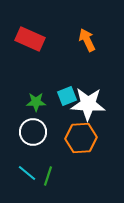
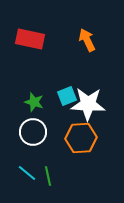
red rectangle: rotated 12 degrees counterclockwise
green star: moved 2 px left; rotated 18 degrees clockwise
green line: rotated 30 degrees counterclockwise
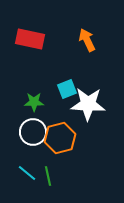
cyan square: moved 7 px up
green star: rotated 18 degrees counterclockwise
orange hexagon: moved 21 px left; rotated 12 degrees counterclockwise
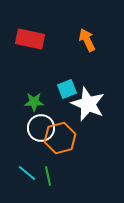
white star: rotated 20 degrees clockwise
white circle: moved 8 px right, 4 px up
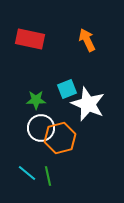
green star: moved 2 px right, 2 px up
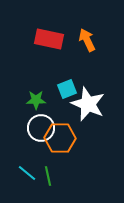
red rectangle: moved 19 px right
orange hexagon: rotated 16 degrees clockwise
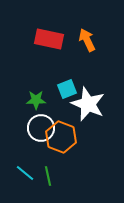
orange hexagon: moved 1 px right, 1 px up; rotated 20 degrees clockwise
cyan line: moved 2 px left
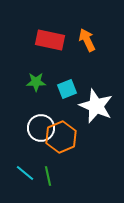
red rectangle: moved 1 px right, 1 px down
green star: moved 18 px up
white star: moved 8 px right, 2 px down
orange hexagon: rotated 16 degrees clockwise
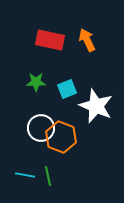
orange hexagon: rotated 16 degrees counterclockwise
cyan line: moved 2 px down; rotated 30 degrees counterclockwise
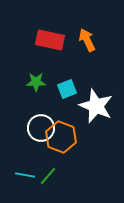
green line: rotated 54 degrees clockwise
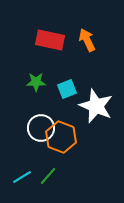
cyan line: moved 3 px left, 2 px down; rotated 42 degrees counterclockwise
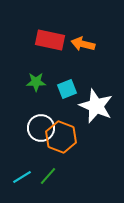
orange arrow: moved 4 px left, 4 px down; rotated 50 degrees counterclockwise
